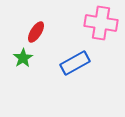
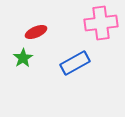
pink cross: rotated 16 degrees counterclockwise
red ellipse: rotated 35 degrees clockwise
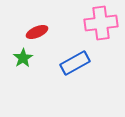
red ellipse: moved 1 px right
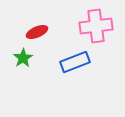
pink cross: moved 5 px left, 3 px down
blue rectangle: moved 1 px up; rotated 8 degrees clockwise
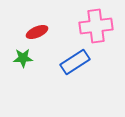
green star: rotated 30 degrees clockwise
blue rectangle: rotated 12 degrees counterclockwise
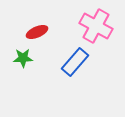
pink cross: rotated 36 degrees clockwise
blue rectangle: rotated 16 degrees counterclockwise
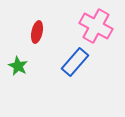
red ellipse: rotated 55 degrees counterclockwise
green star: moved 5 px left, 8 px down; rotated 30 degrees clockwise
